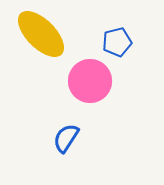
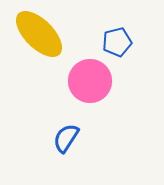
yellow ellipse: moved 2 px left
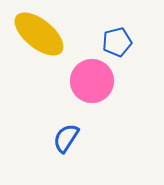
yellow ellipse: rotated 6 degrees counterclockwise
pink circle: moved 2 px right
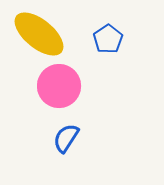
blue pentagon: moved 9 px left, 3 px up; rotated 20 degrees counterclockwise
pink circle: moved 33 px left, 5 px down
